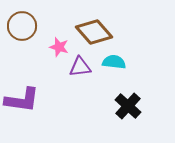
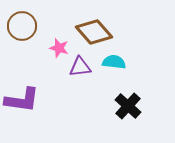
pink star: moved 1 px down
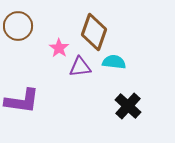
brown circle: moved 4 px left
brown diamond: rotated 60 degrees clockwise
pink star: rotated 18 degrees clockwise
purple L-shape: moved 1 px down
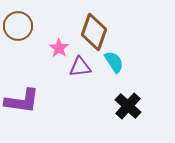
cyan semicircle: rotated 50 degrees clockwise
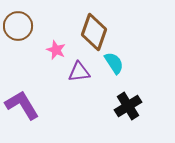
pink star: moved 3 px left, 2 px down; rotated 12 degrees counterclockwise
cyan semicircle: moved 1 px down
purple triangle: moved 1 px left, 5 px down
purple L-shape: moved 4 px down; rotated 129 degrees counterclockwise
black cross: rotated 16 degrees clockwise
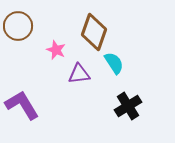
purple triangle: moved 2 px down
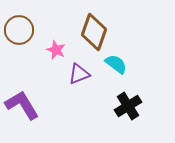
brown circle: moved 1 px right, 4 px down
cyan semicircle: moved 2 px right, 1 px down; rotated 20 degrees counterclockwise
purple triangle: rotated 15 degrees counterclockwise
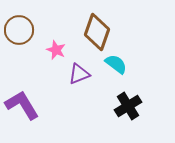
brown diamond: moved 3 px right
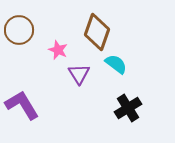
pink star: moved 2 px right
purple triangle: rotated 40 degrees counterclockwise
black cross: moved 2 px down
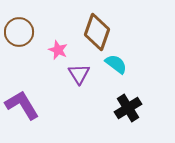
brown circle: moved 2 px down
